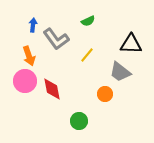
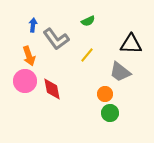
green circle: moved 31 px right, 8 px up
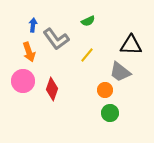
black triangle: moved 1 px down
orange arrow: moved 4 px up
pink circle: moved 2 px left
red diamond: rotated 30 degrees clockwise
orange circle: moved 4 px up
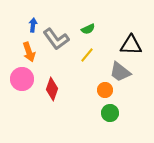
green semicircle: moved 8 px down
pink circle: moved 1 px left, 2 px up
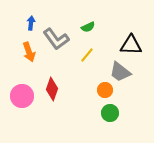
blue arrow: moved 2 px left, 2 px up
green semicircle: moved 2 px up
pink circle: moved 17 px down
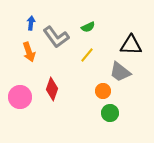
gray L-shape: moved 2 px up
orange circle: moved 2 px left, 1 px down
pink circle: moved 2 px left, 1 px down
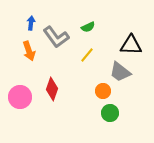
orange arrow: moved 1 px up
